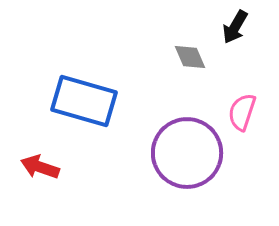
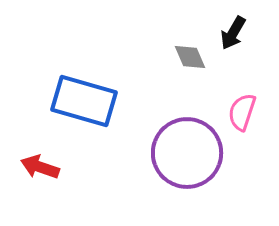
black arrow: moved 2 px left, 6 px down
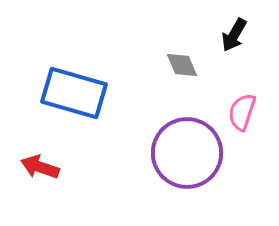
black arrow: moved 1 px right, 2 px down
gray diamond: moved 8 px left, 8 px down
blue rectangle: moved 10 px left, 8 px up
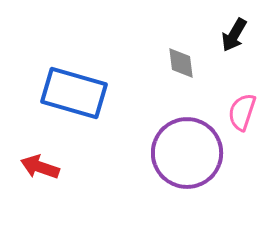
gray diamond: moved 1 px left, 2 px up; rotated 16 degrees clockwise
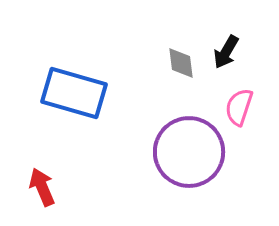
black arrow: moved 8 px left, 17 px down
pink semicircle: moved 3 px left, 5 px up
purple circle: moved 2 px right, 1 px up
red arrow: moved 2 px right, 20 px down; rotated 48 degrees clockwise
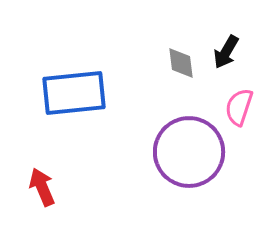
blue rectangle: rotated 22 degrees counterclockwise
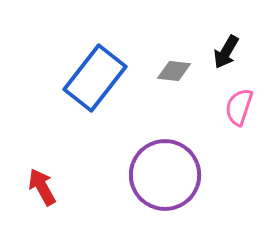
gray diamond: moved 7 px left, 8 px down; rotated 76 degrees counterclockwise
blue rectangle: moved 21 px right, 15 px up; rotated 46 degrees counterclockwise
purple circle: moved 24 px left, 23 px down
red arrow: rotated 6 degrees counterclockwise
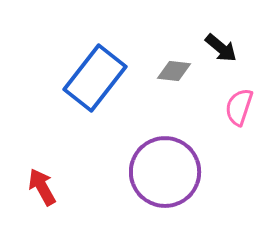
black arrow: moved 5 px left, 4 px up; rotated 80 degrees counterclockwise
purple circle: moved 3 px up
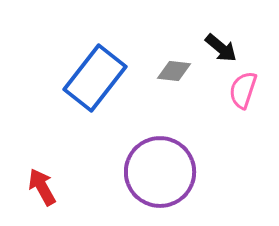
pink semicircle: moved 4 px right, 17 px up
purple circle: moved 5 px left
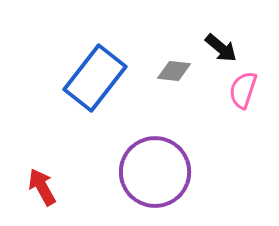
purple circle: moved 5 px left
